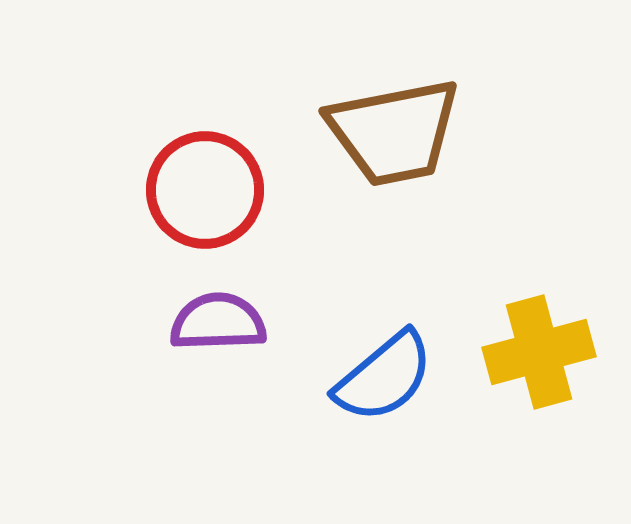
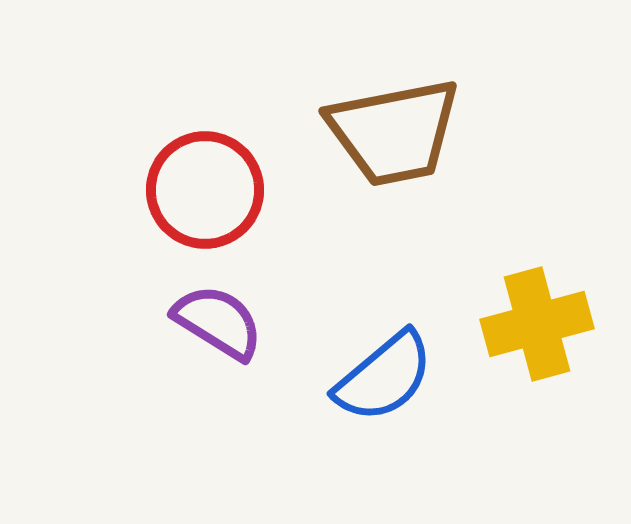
purple semicircle: rotated 34 degrees clockwise
yellow cross: moved 2 px left, 28 px up
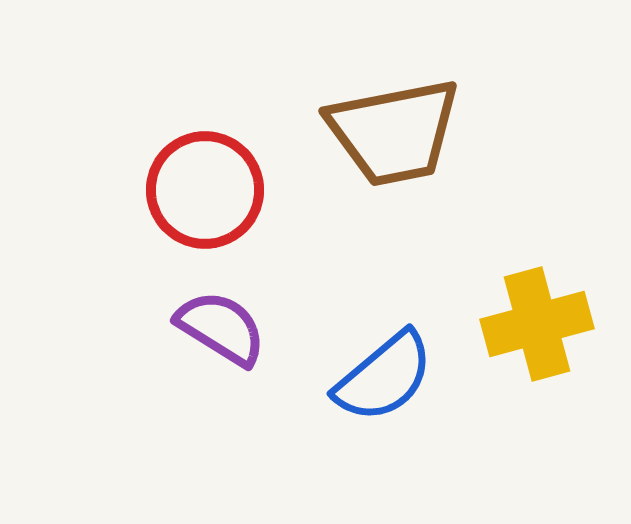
purple semicircle: moved 3 px right, 6 px down
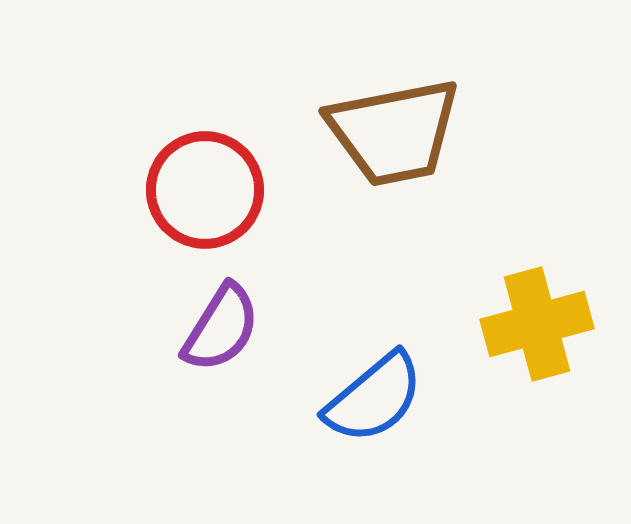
purple semicircle: rotated 90 degrees clockwise
blue semicircle: moved 10 px left, 21 px down
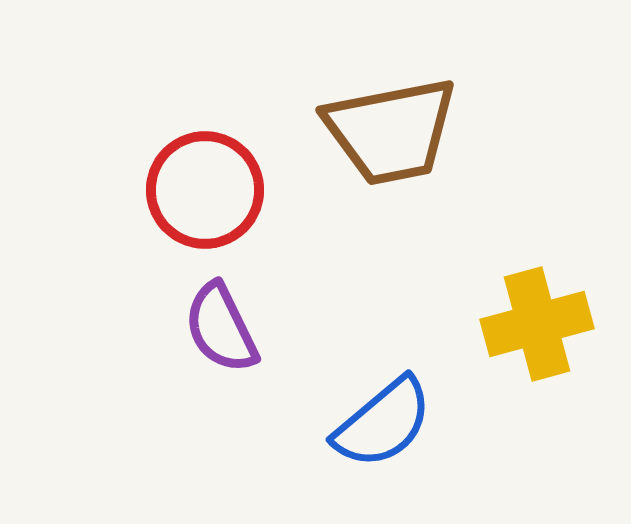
brown trapezoid: moved 3 px left, 1 px up
purple semicircle: rotated 122 degrees clockwise
blue semicircle: moved 9 px right, 25 px down
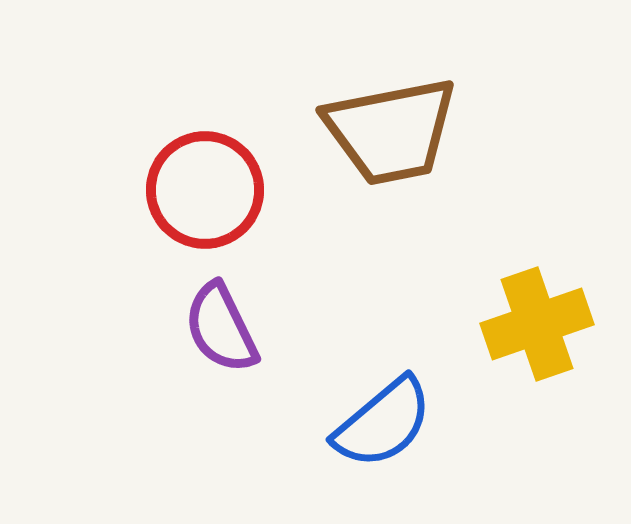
yellow cross: rotated 4 degrees counterclockwise
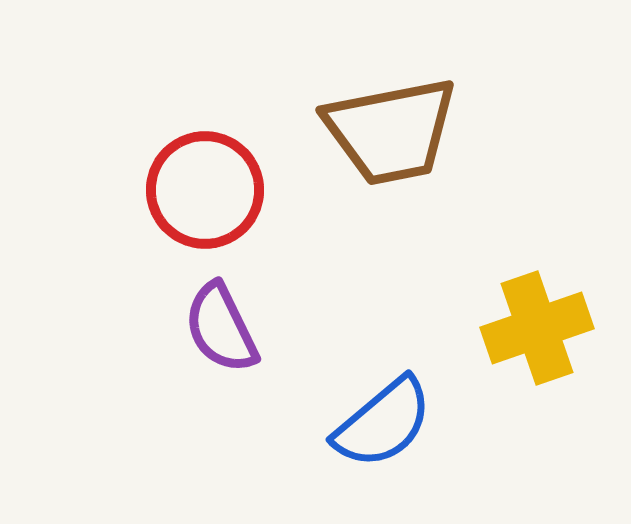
yellow cross: moved 4 px down
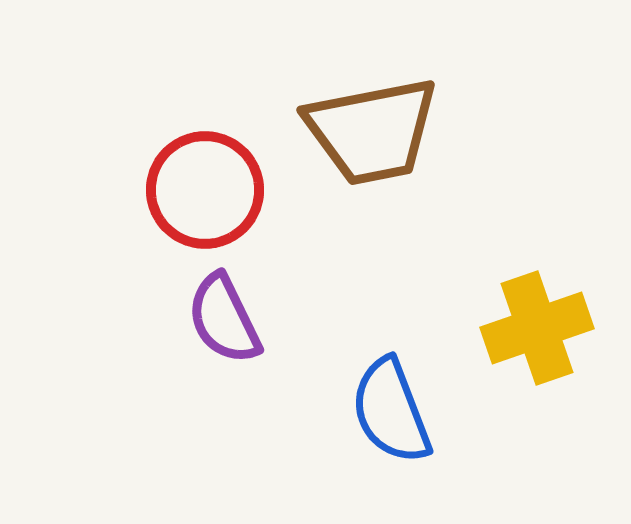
brown trapezoid: moved 19 px left
purple semicircle: moved 3 px right, 9 px up
blue semicircle: moved 8 px right, 12 px up; rotated 109 degrees clockwise
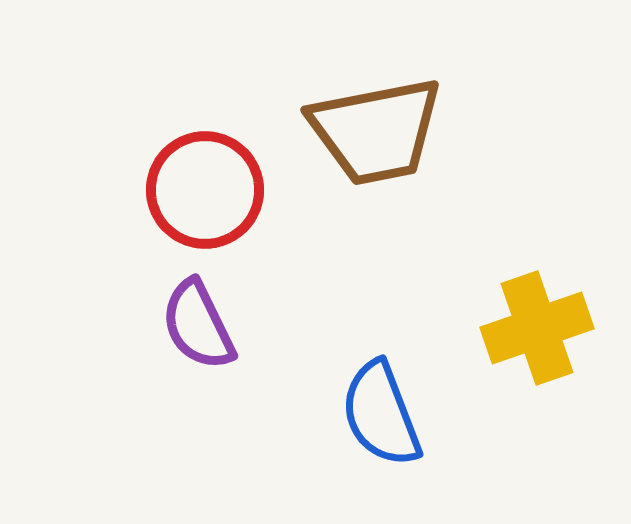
brown trapezoid: moved 4 px right
purple semicircle: moved 26 px left, 6 px down
blue semicircle: moved 10 px left, 3 px down
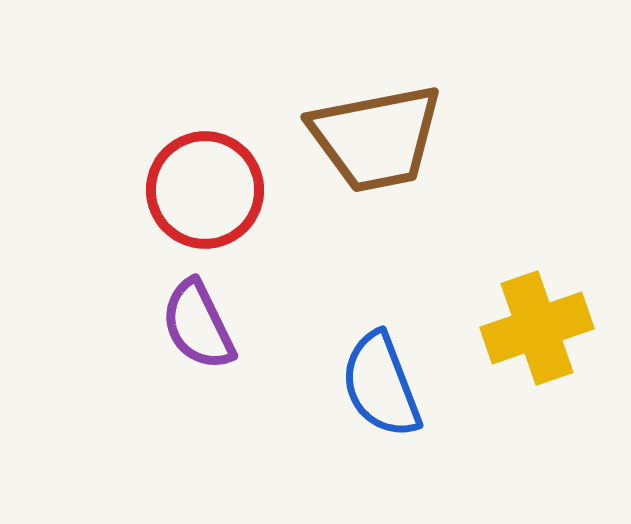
brown trapezoid: moved 7 px down
blue semicircle: moved 29 px up
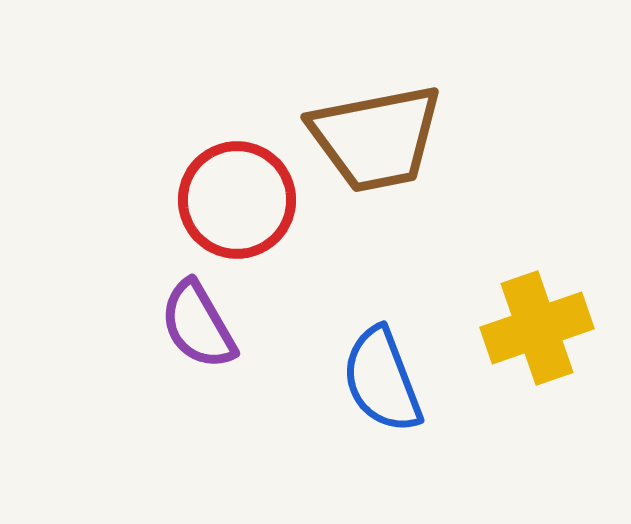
red circle: moved 32 px right, 10 px down
purple semicircle: rotated 4 degrees counterclockwise
blue semicircle: moved 1 px right, 5 px up
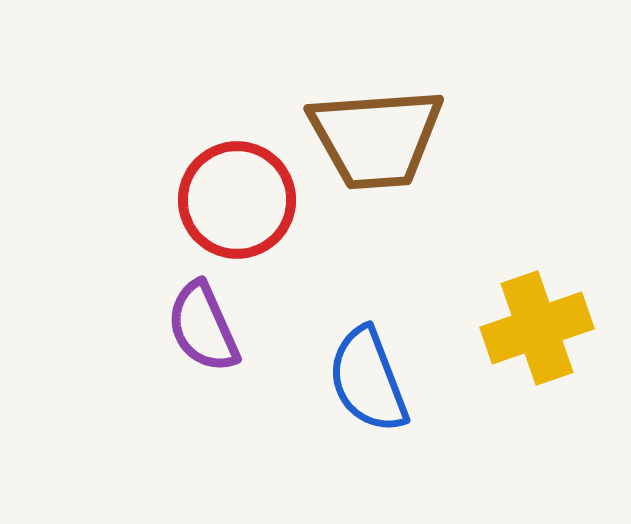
brown trapezoid: rotated 7 degrees clockwise
purple semicircle: moved 5 px right, 2 px down; rotated 6 degrees clockwise
blue semicircle: moved 14 px left
